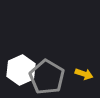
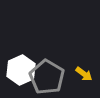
yellow arrow: rotated 18 degrees clockwise
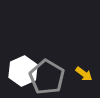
white hexagon: moved 2 px right, 1 px down
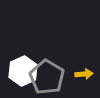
yellow arrow: rotated 42 degrees counterclockwise
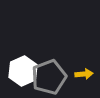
gray pentagon: moved 2 px right; rotated 20 degrees clockwise
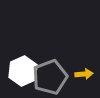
gray pentagon: moved 1 px right
